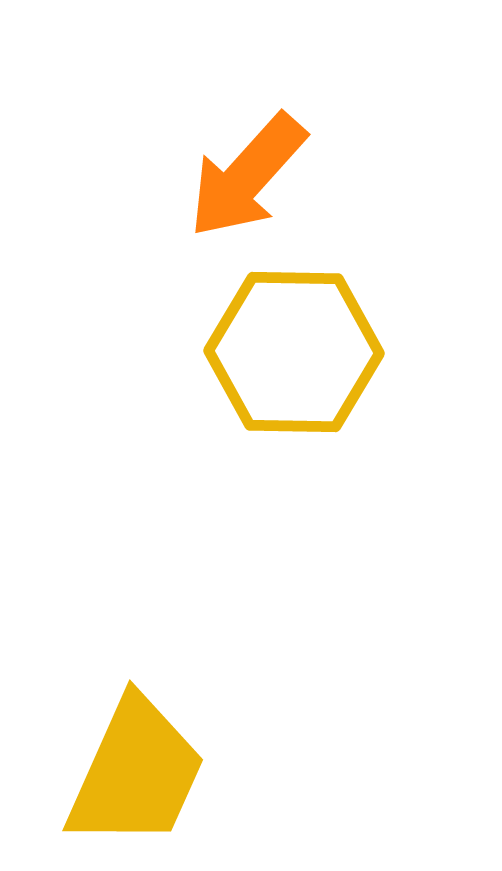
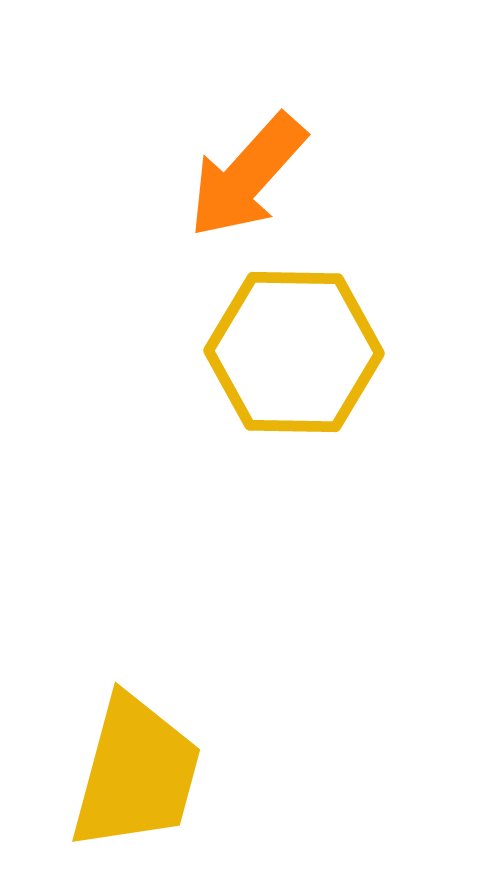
yellow trapezoid: rotated 9 degrees counterclockwise
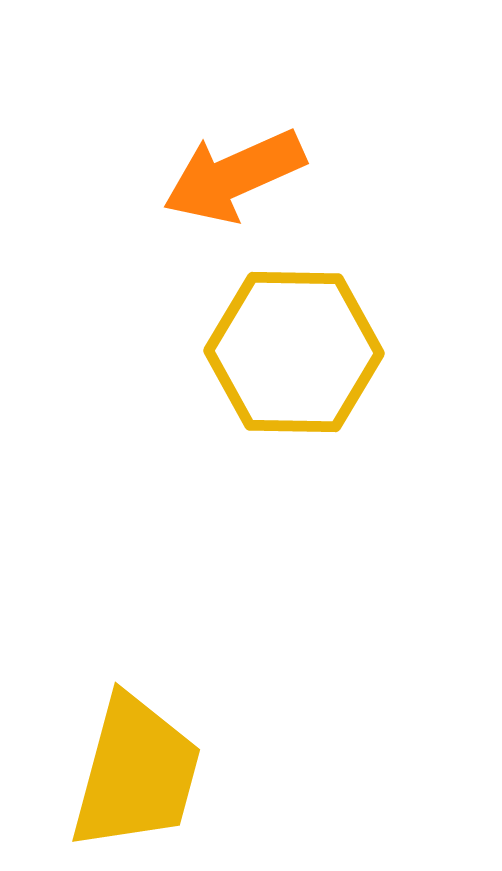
orange arrow: moved 13 px left; rotated 24 degrees clockwise
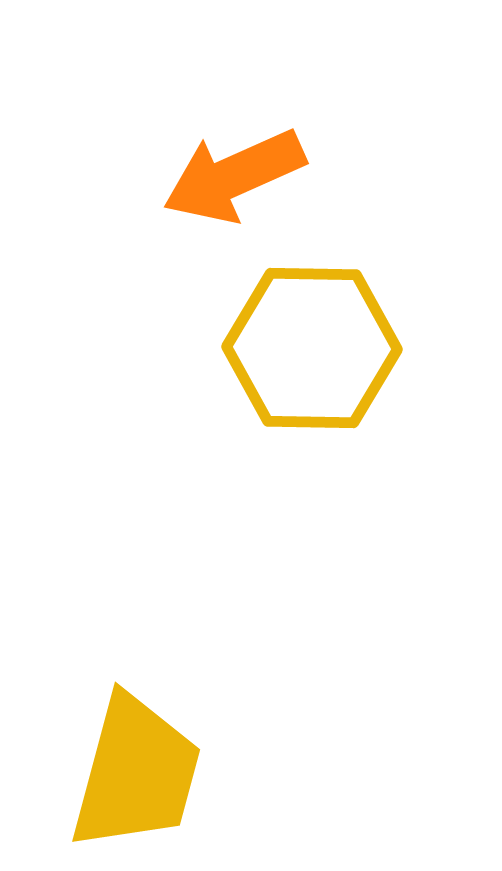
yellow hexagon: moved 18 px right, 4 px up
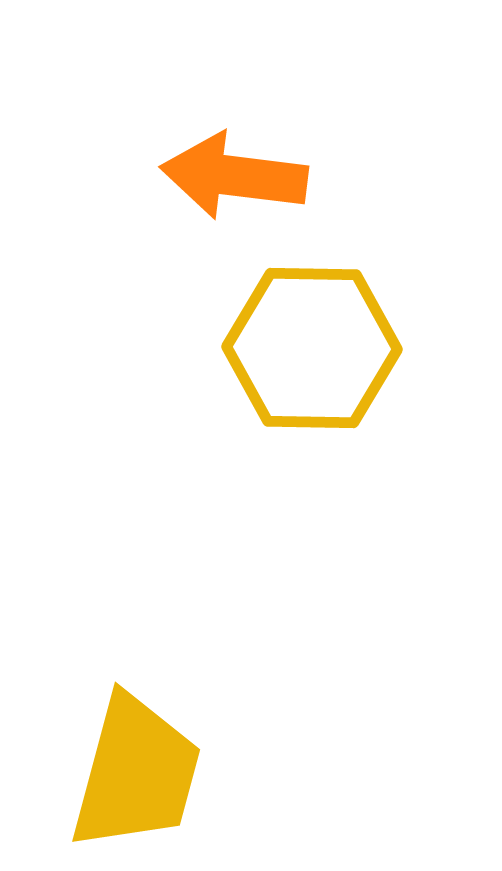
orange arrow: rotated 31 degrees clockwise
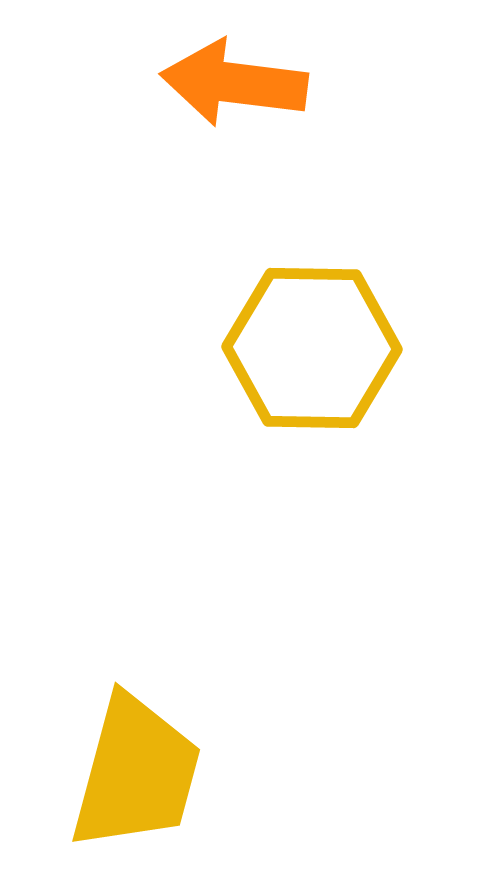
orange arrow: moved 93 px up
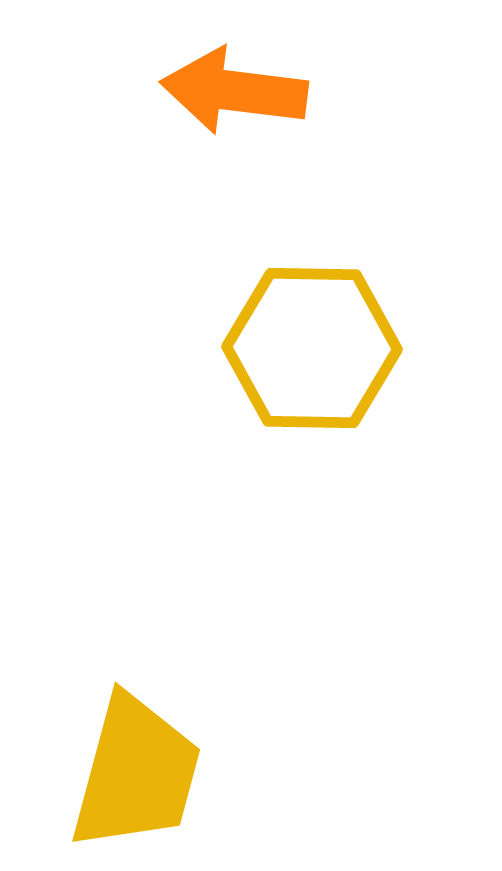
orange arrow: moved 8 px down
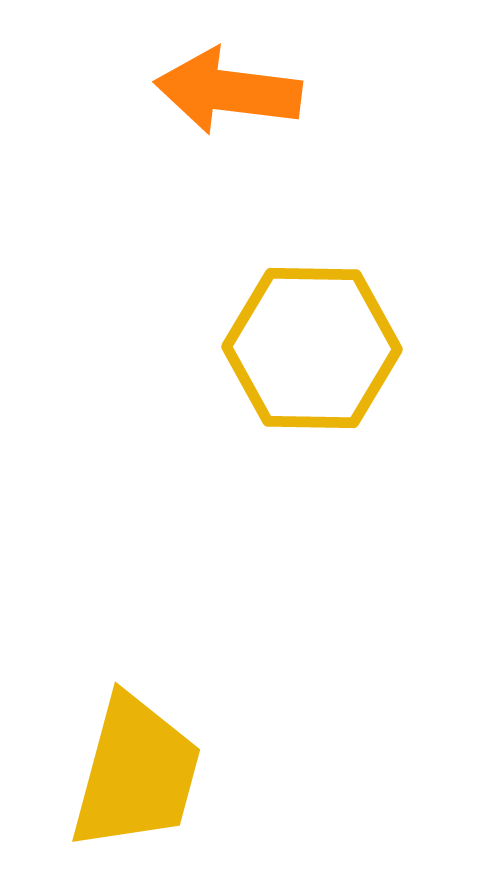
orange arrow: moved 6 px left
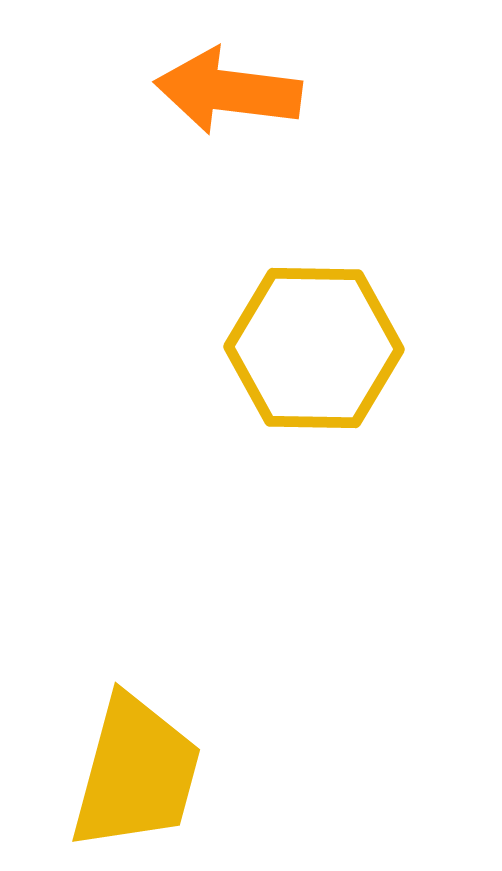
yellow hexagon: moved 2 px right
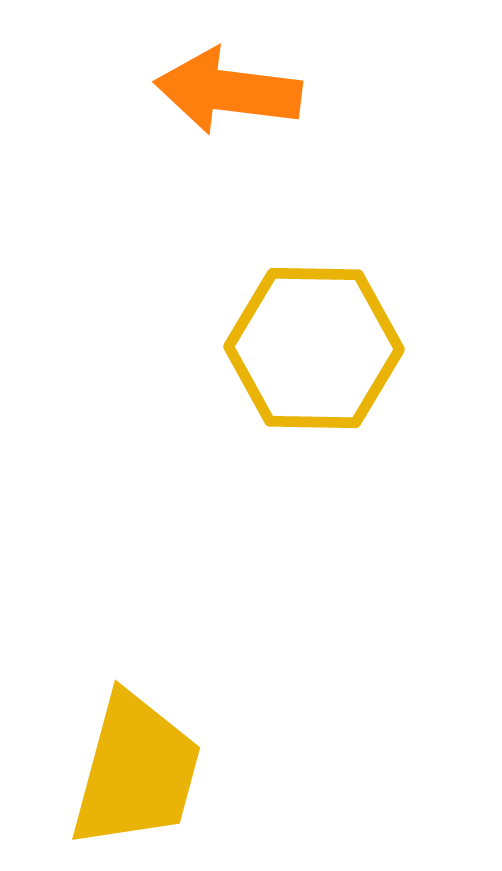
yellow trapezoid: moved 2 px up
